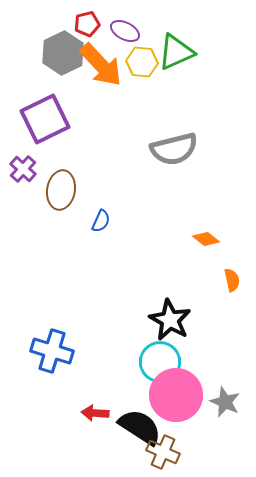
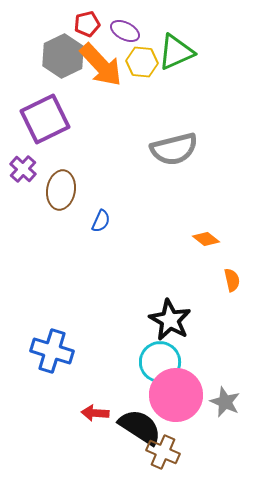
gray hexagon: moved 3 px down
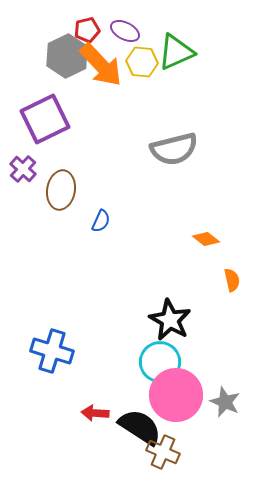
red pentagon: moved 6 px down
gray hexagon: moved 4 px right
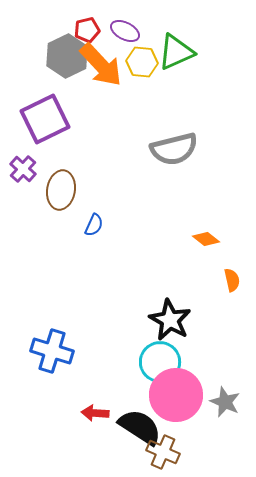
blue semicircle: moved 7 px left, 4 px down
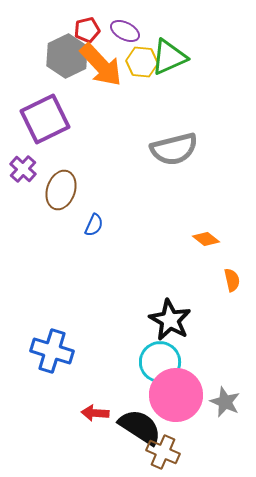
green triangle: moved 7 px left, 5 px down
brown ellipse: rotated 9 degrees clockwise
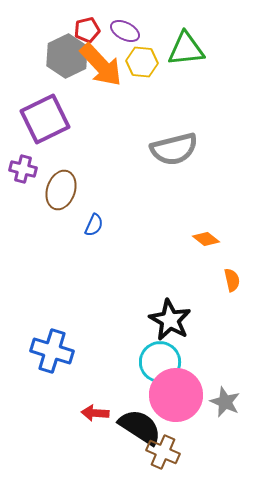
green triangle: moved 17 px right, 8 px up; rotated 18 degrees clockwise
purple cross: rotated 28 degrees counterclockwise
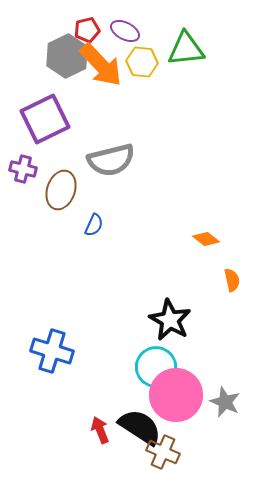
gray semicircle: moved 63 px left, 11 px down
cyan circle: moved 4 px left, 5 px down
red arrow: moved 5 px right, 17 px down; rotated 64 degrees clockwise
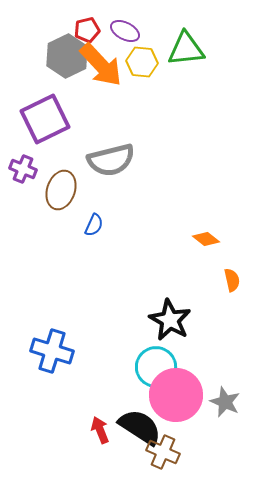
purple cross: rotated 8 degrees clockwise
